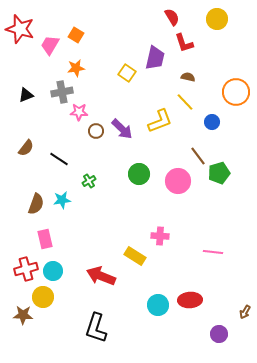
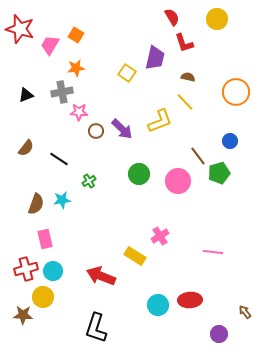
blue circle at (212, 122): moved 18 px right, 19 px down
pink cross at (160, 236): rotated 36 degrees counterclockwise
brown arrow at (245, 312): rotated 112 degrees clockwise
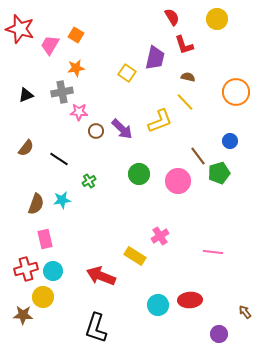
red L-shape at (184, 43): moved 2 px down
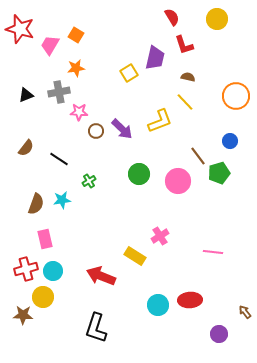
yellow square at (127, 73): moved 2 px right; rotated 24 degrees clockwise
gray cross at (62, 92): moved 3 px left
orange circle at (236, 92): moved 4 px down
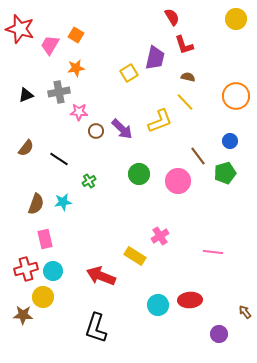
yellow circle at (217, 19): moved 19 px right
green pentagon at (219, 173): moved 6 px right
cyan star at (62, 200): moved 1 px right, 2 px down
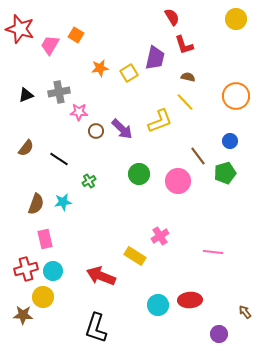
orange star at (76, 68): moved 24 px right
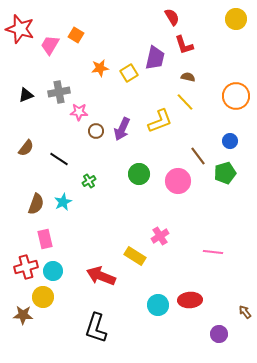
purple arrow at (122, 129): rotated 70 degrees clockwise
cyan star at (63, 202): rotated 18 degrees counterclockwise
red cross at (26, 269): moved 2 px up
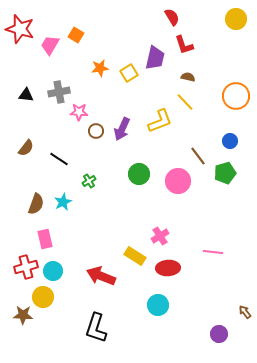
black triangle at (26, 95): rotated 28 degrees clockwise
red ellipse at (190, 300): moved 22 px left, 32 px up
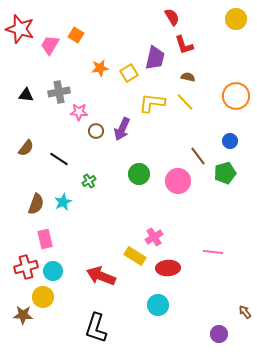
yellow L-shape at (160, 121): moved 8 px left, 18 px up; rotated 152 degrees counterclockwise
pink cross at (160, 236): moved 6 px left, 1 px down
